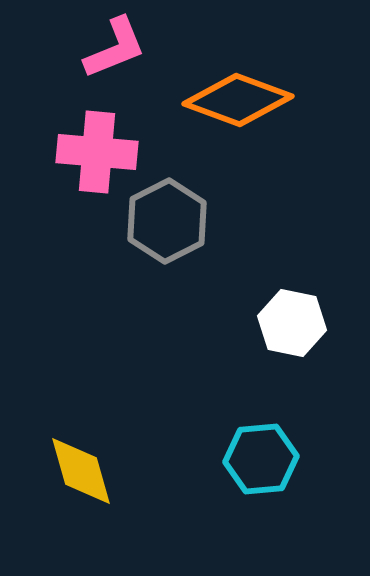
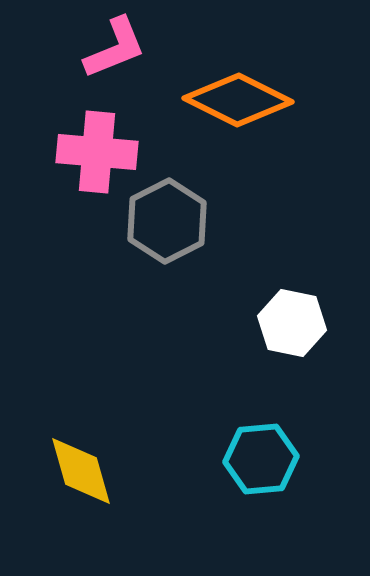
orange diamond: rotated 6 degrees clockwise
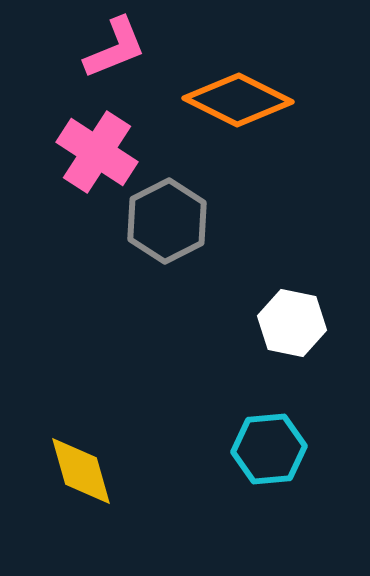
pink cross: rotated 28 degrees clockwise
cyan hexagon: moved 8 px right, 10 px up
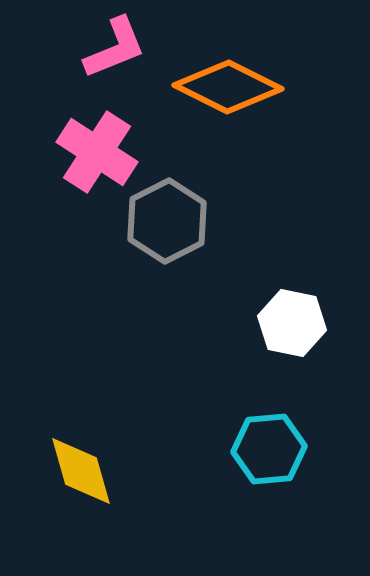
orange diamond: moved 10 px left, 13 px up
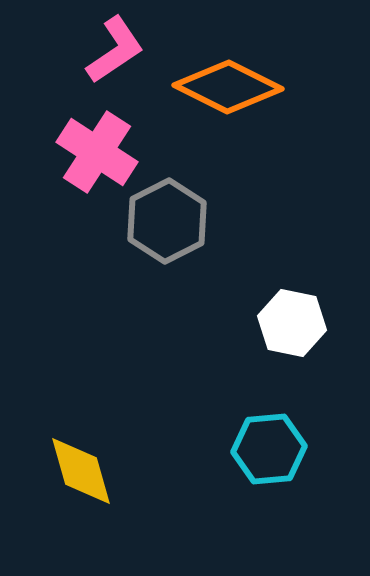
pink L-shape: moved 2 px down; rotated 12 degrees counterclockwise
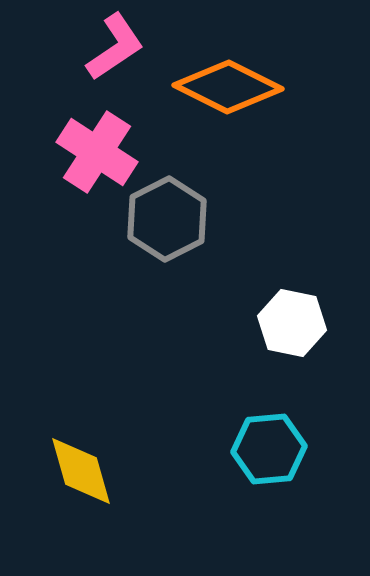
pink L-shape: moved 3 px up
gray hexagon: moved 2 px up
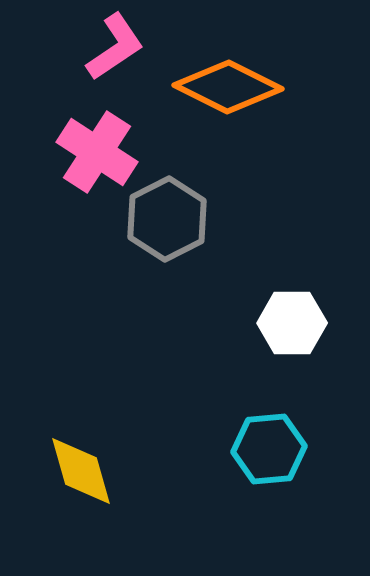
white hexagon: rotated 12 degrees counterclockwise
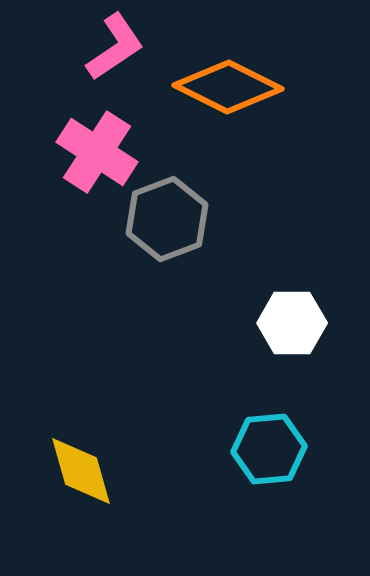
gray hexagon: rotated 6 degrees clockwise
